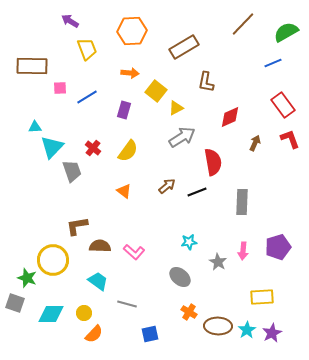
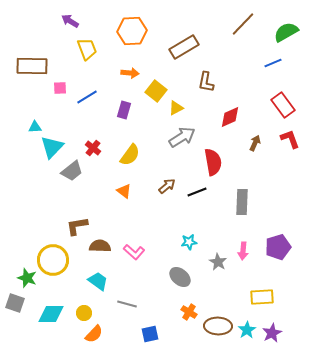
yellow semicircle at (128, 151): moved 2 px right, 4 px down
gray trapezoid at (72, 171): rotated 70 degrees clockwise
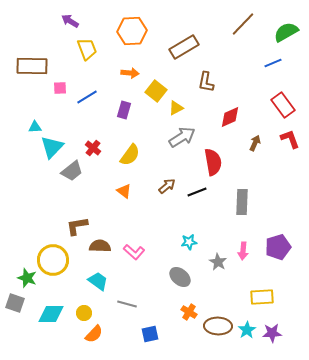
purple star at (272, 333): rotated 24 degrees clockwise
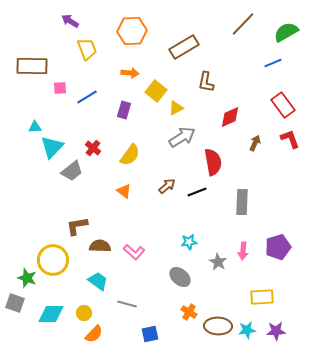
cyan star at (247, 330): rotated 24 degrees clockwise
purple star at (272, 333): moved 4 px right, 2 px up
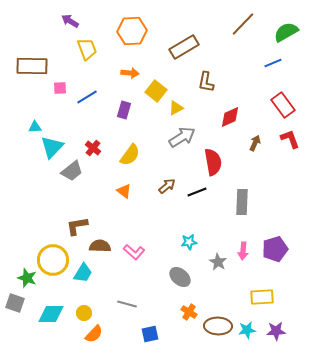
purple pentagon at (278, 247): moved 3 px left, 2 px down
cyan trapezoid at (98, 281): moved 15 px left, 8 px up; rotated 85 degrees clockwise
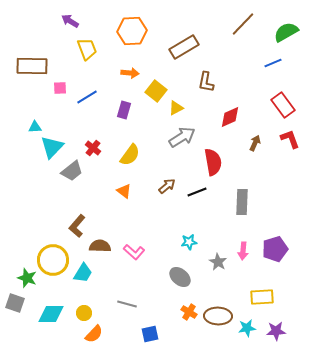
brown L-shape at (77, 226): rotated 40 degrees counterclockwise
brown ellipse at (218, 326): moved 10 px up
cyan star at (247, 330): moved 2 px up
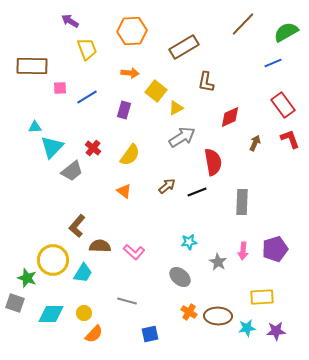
gray line at (127, 304): moved 3 px up
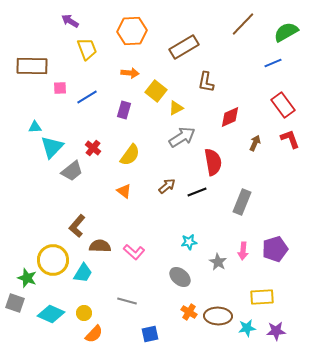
gray rectangle at (242, 202): rotated 20 degrees clockwise
cyan diamond at (51, 314): rotated 24 degrees clockwise
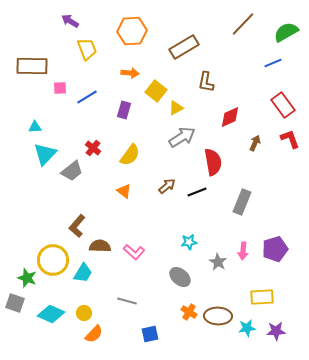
cyan triangle at (52, 147): moved 7 px left, 7 px down
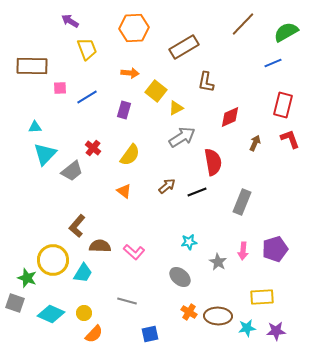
orange hexagon at (132, 31): moved 2 px right, 3 px up
red rectangle at (283, 105): rotated 50 degrees clockwise
